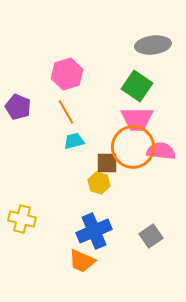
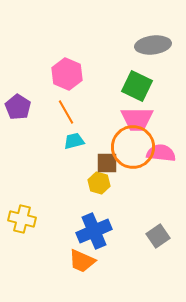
pink hexagon: rotated 20 degrees counterclockwise
green square: rotated 8 degrees counterclockwise
purple pentagon: rotated 10 degrees clockwise
pink semicircle: moved 2 px down
gray square: moved 7 px right
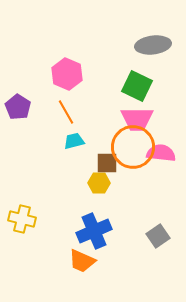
yellow hexagon: rotated 15 degrees counterclockwise
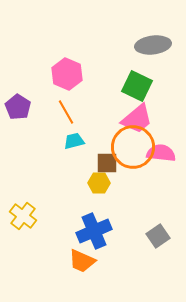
pink trapezoid: rotated 40 degrees counterclockwise
yellow cross: moved 1 px right, 3 px up; rotated 24 degrees clockwise
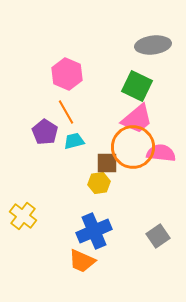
purple pentagon: moved 27 px right, 25 px down
yellow hexagon: rotated 10 degrees counterclockwise
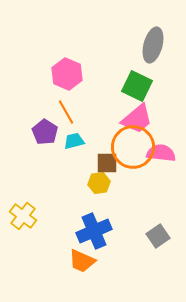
gray ellipse: rotated 68 degrees counterclockwise
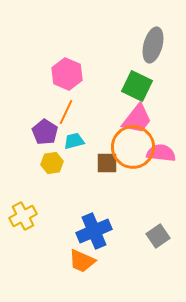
orange line: rotated 55 degrees clockwise
pink trapezoid: rotated 12 degrees counterclockwise
yellow hexagon: moved 47 px left, 20 px up
yellow cross: rotated 24 degrees clockwise
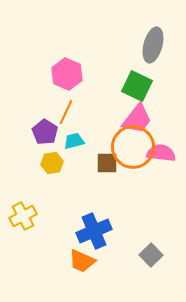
gray square: moved 7 px left, 19 px down; rotated 10 degrees counterclockwise
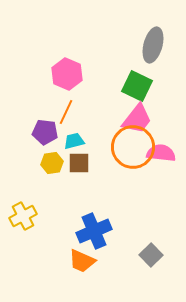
purple pentagon: rotated 25 degrees counterclockwise
brown square: moved 28 px left
